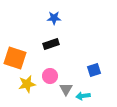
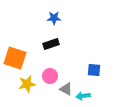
blue square: rotated 24 degrees clockwise
gray triangle: rotated 32 degrees counterclockwise
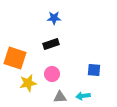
pink circle: moved 2 px right, 2 px up
yellow star: moved 1 px right, 1 px up
gray triangle: moved 6 px left, 8 px down; rotated 32 degrees counterclockwise
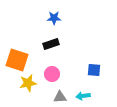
orange square: moved 2 px right, 2 px down
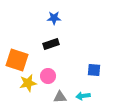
pink circle: moved 4 px left, 2 px down
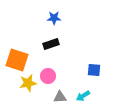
cyan arrow: rotated 24 degrees counterclockwise
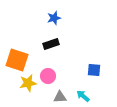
blue star: rotated 16 degrees counterclockwise
cyan arrow: rotated 72 degrees clockwise
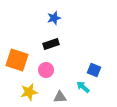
blue square: rotated 16 degrees clockwise
pink circle: moved 2 px left, 6 px up
yellow star: moved 1 px right, 9 px down
cyan arrow: moved 9 px up
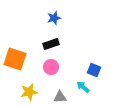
orange square: moved 2 px left, 1 px up
pink circle: moved 5 px right, 3 px up
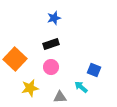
orange square: rotated 25 degrees clockwise
cyan arrow: moved 2 px left
yellow star: moved 1 px right, 4 px up
